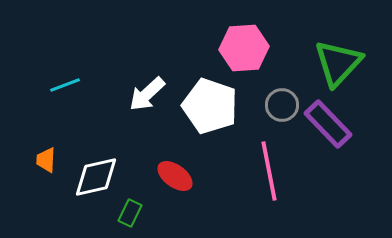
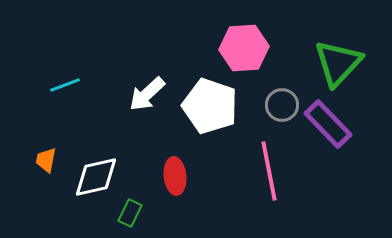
orange trapezoid: rotated 8 degrees clockwise
red ellipse: rotated 48 degrees clockwise
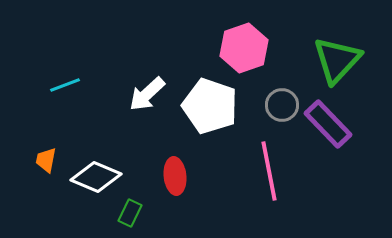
pink hexagon: rotated 15 degrees counterclockwise
green triangle: moved 1 px left, 3 px up
white diamond: rotated 36 degrees clockwise
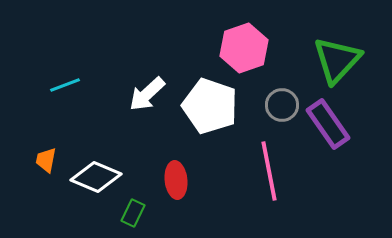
purple rectangle: rotated 9 degrees clockwise
red ellipse: moved 1 px right, 4 px down
green rectangle: moved 3 px right
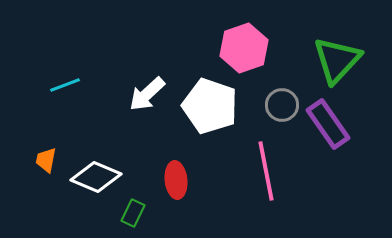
pink line: moved 3 px left
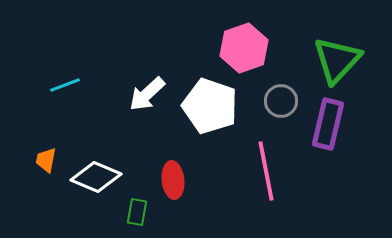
gray circle: moved 1 px left, 4 px up
purple rectangle: rotated 48 degrees clockwise
red ellipse: moved 3 px left
green rectangle: moved 4 px right, 1 px up; rotated 16 degrees counterclockwise
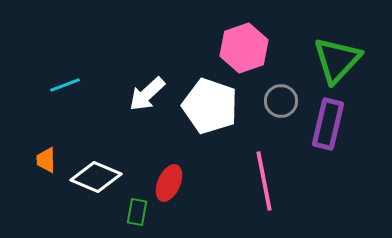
orange trapezoid: rotated 12 degrees counterclockwise
pink line: moved 2 px left, 10 px down
red ellipse: moved 4 px left, 3 px down; rotated 30 degrees clockwise
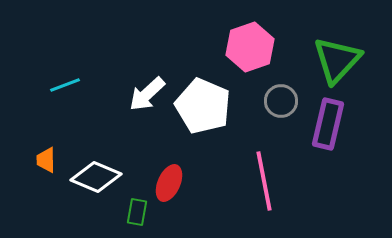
pink hexagon: moved 6 px right, 1 px up
white pentagon: moved 7 px left; rotated 4 degrees clockwise
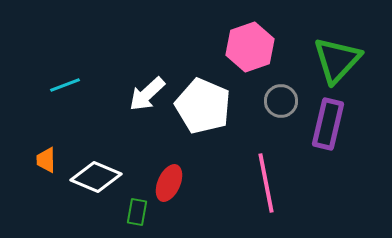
pink line: moved 2 px right, 2 px down
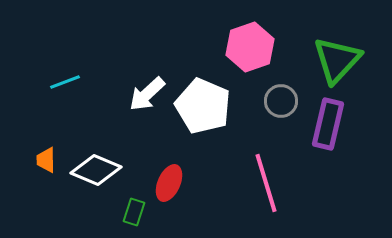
cyan line: moved 3 px up
white diamond: moved 7 px up
pink line: rotated 6 degrees counterclockwise
green rectangle: moved 3 px left; rotated 8 degrees clockwise
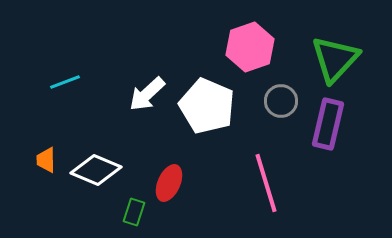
green triangle: moved 2 px left, 1 px up
white pentagon: moved 4 px right
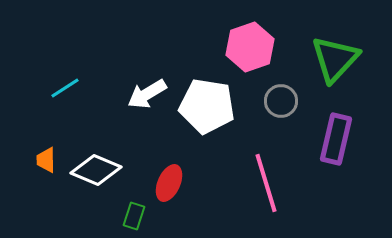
cyan line: moved 6 px down; rotated 12 degrees counterclockwise
white arrow: rotated 12 degrees clockwise
white pentagon: rotated 14 degrees counterclockwise
purple rectangle: moved 8 px right, 15 px down
green rectangle: moved 4 px down
